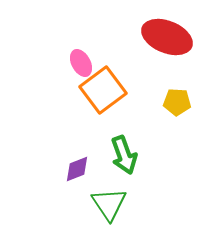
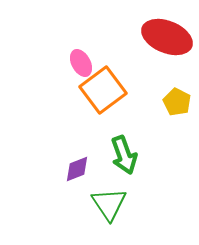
yellow pentagon: rotated 24 degrees clockwise
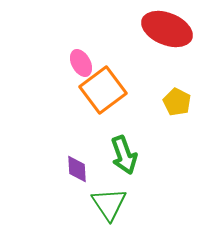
red ellipse: moved 8 px up
purple diamond: rotated 72 degrees counterclockwise
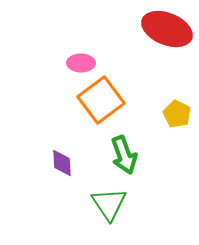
pink ellipse: rotated 60 degrees counterclockwise
orange square: moved 2 px left, 10 px down
yellow pentagon: moved 12 px down
purple diamond: moved 15 px left, 6 px up
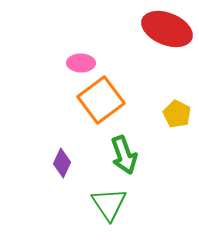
purple diamond: rotated 28 degrees clockwise
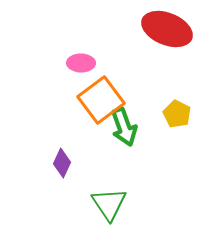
green arrow: moved 28 px up
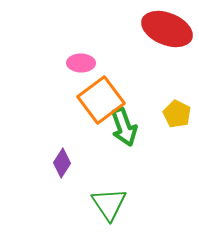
purple diamond: rotated 8 degrees clockwise
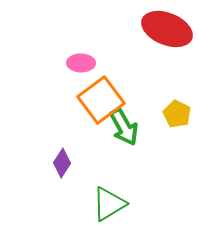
green arrow: rotated 9 degrees counterclockwise
green triangle: rotated 33 degrees clockwise
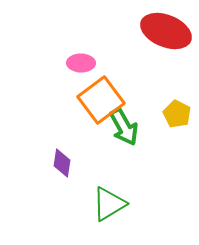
red ellipse: moved 1 px left, 2 px down
purple diamond: rotated 24 degrees counterclockwise
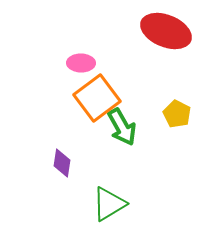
orange square: moved 4 px left, 2 px up
green arrow: moved 2 px left
